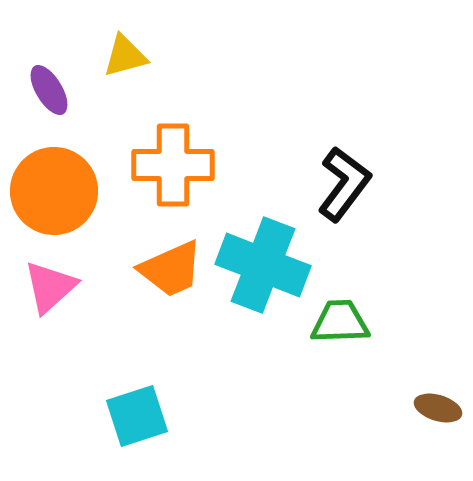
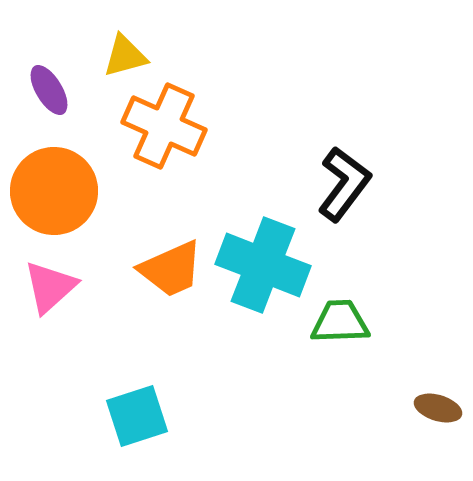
orange cross: moved 9 px left, 39 px up; rotated 24 degrees clockwise
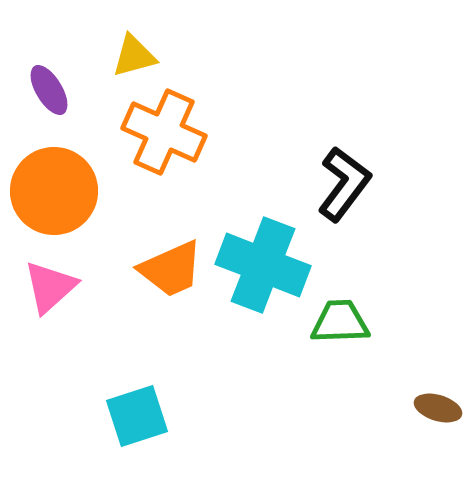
yellow triangle: moved 9 px right
orange cross: moved 6 px down
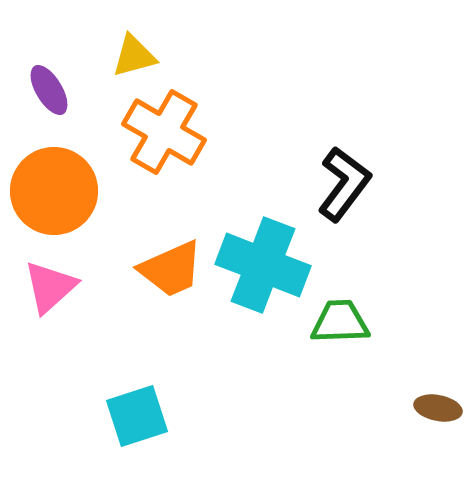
orange cross: rotated 6 degrees clockwise
brown ellipse: rotated 6 degrees counterclockwise
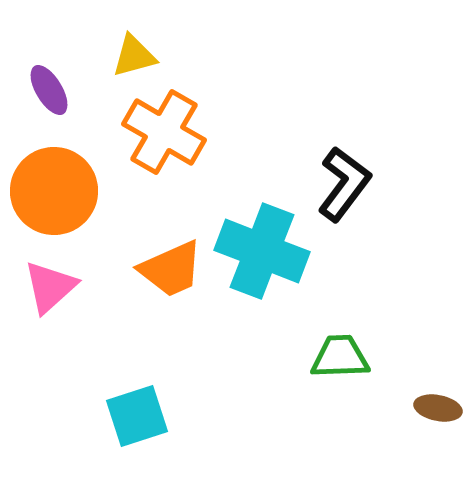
cyan cross: moved 1 px left, 14 px up
green trapezoid: moved 35 px down
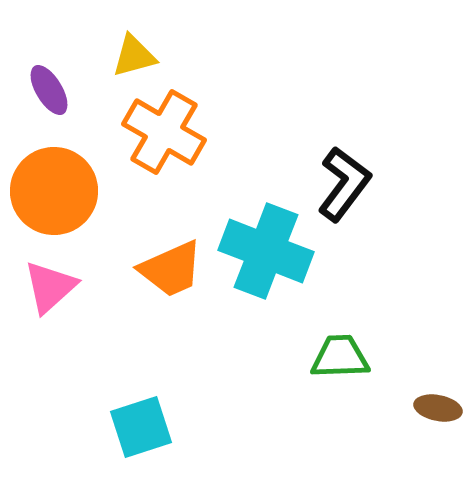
cyan cross: moved 4 px right
cyan square: moved 4 px right, 11 px down
